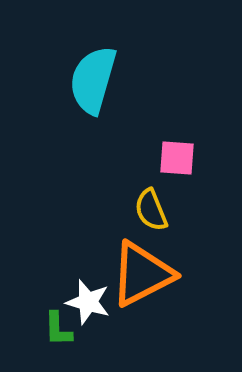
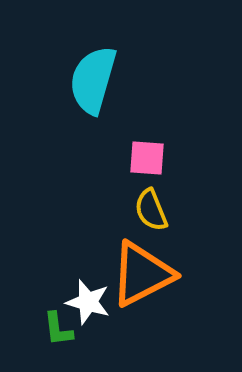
pink square: moved 30 px left
green L-shape: rotated 6 degrees counterclockwise
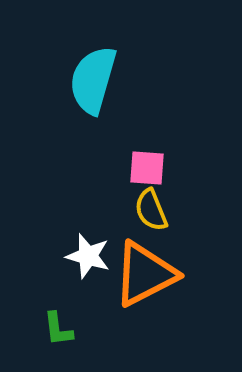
pink square: moved 10 px down
orange triangle: moved 3 px right
white star: moved 46 px up
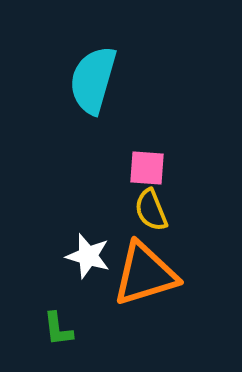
orange triangle: rotated 10 degrees clockwise
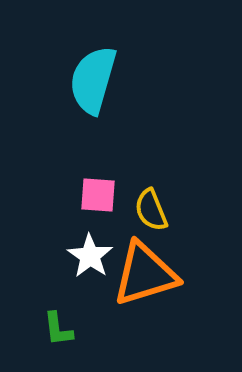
pink square: moved 49 px left, 27 px down
white star: moved 2 px right; rotated 18 degrees clockwise
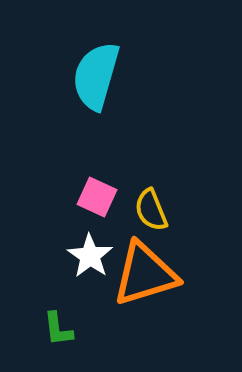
cyan semicircle: moved 3 px right, 4 px up
pink square: moved 1 px left, 2 px down; rotated 21 degrees clockwise
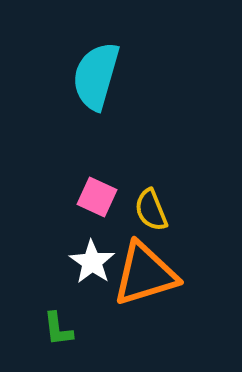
white star: moved 2 px right, 6 px down
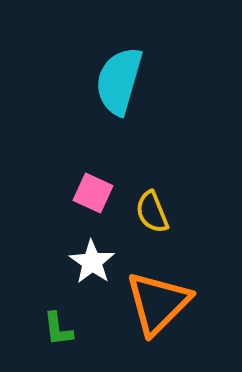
cyan semicircle: moved 23 px right, 5 px down
pink square: moved 4 px left, 4 px up
yellow semicircle: moved 1 px right, 2 px down
orange triangle: moved 13 px right, 29 px down; rotated 28 degrees counterclockwise
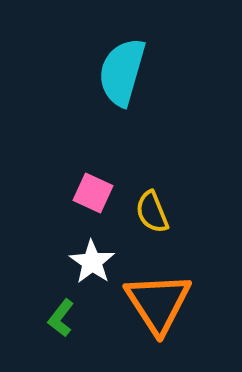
cyan semicircle: moved 3 px right, 9 px up
orange triangle: rotated 18 degrees counterclockwise
green L-shape: moved 3 px right, 11 px up; rotated 45 degrees clockwise
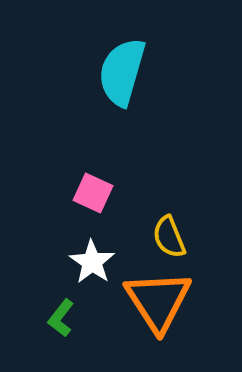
yellow semicircle: moved 17 px right, 25 px down
orange triangle: moved 2 px up
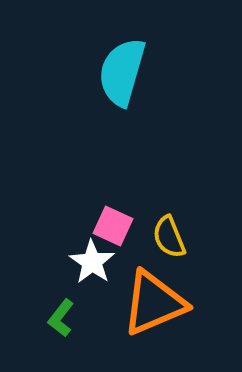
pink square: moved 20 px right, 33 px down
orange triangle: moved 4 px left, 2 px down; rotated 40 degrees clockwise
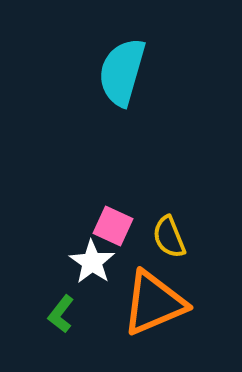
green L-shape: moved 4 px up
